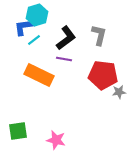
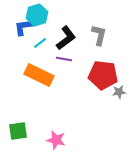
cyan line: moved 6 px right, 3 px down
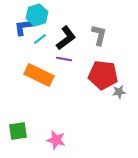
cyan line: moved 4 px up
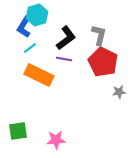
blue L-shape: rotated 50 degrees counterclockwise
cyan line: moved 10 px left, 9 px down
red pentagon: moved 13 px up; rotated 20 degrees clockwise
pink star: rotated 18 degrees counterclockwise
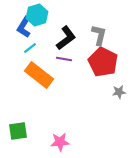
orange rectangle: rotated 12 degrees clockwise
pink star: moved 4 px right, 2 px down
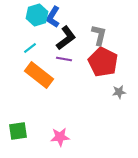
blue L-shape: moved 29 px right, 10 px up
pink star: moved 5 px up
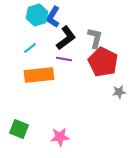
gray L-shape: moved 4 px left, 3 px down
orange rectangle: rotated 44 degrees counterclockwise
green square: moved 1 px right, 2 px up; rotated 30 degrees clockwise
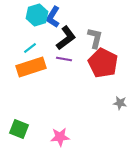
red pentagon: moved 1 px down
orange rectangle: moved 8 px left, 8 px up; rotated 12 degrees counterclockwise
gray star: moved 1 px right, 11 px down; rotated 16 degrees clockwise
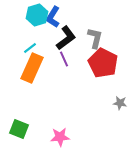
purple line: rotated 56 degrees clockwise
orange rectangle: moved 1 px right, 1 px down; rotated 48 degrees counterclockwise
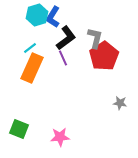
purple line: moved 1 px left, 1 px up
red pentagon: moved 1 px right, 7 px up; rotated 12 degrees clockwise
